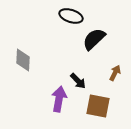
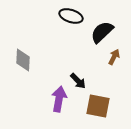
black semicircle: moved 8 px right, 7 px up
brown arrow: moved 1 px left, 16 px up
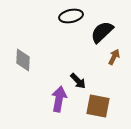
black ellipse: rotated 30 degrees counterclockwise
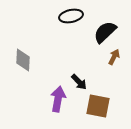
black semicircle: moved 3 px right
black arrow: moved 1 px right, 1 px down
purple arrow: moved 1 px left
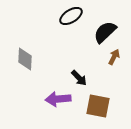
black ellipse: rotated 20 degrees counterclockwise
gray diamond: moved 2 px right, 1 px up
black arrow: moved 4 px up
purple arrow: rotated 105 degrees counterclockwise
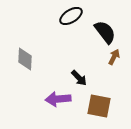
black semicircle: rotated 95 degrees clockwise
brown square: moved 1 px right
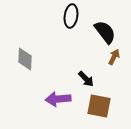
black ellipse: rotated 50 degrees counterclockwise
black arrow: moved 7 px right, 1 px down
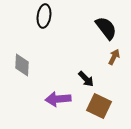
black ellipse: moved 27 px left
black semicircle: moved 1 px right, 4 px up
gray diamond: moved 3 px left, 6 px down
brown square: rotated 15 degrees clockwise
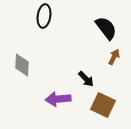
brown square: moved 4 px right, 1 px up
